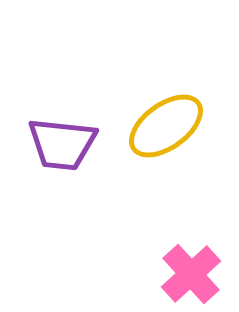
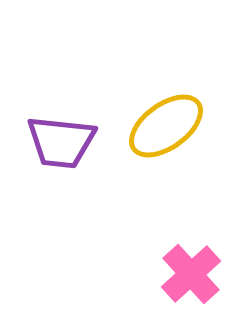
purple trapezoid: moved 1 px left, 2 px up
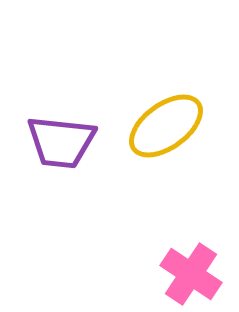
pink cross: rotated 14 degrees counterclockwise
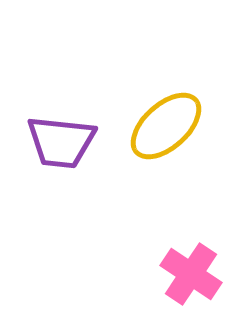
yellow ellipse: rotated 6 degrees counterclockwise
